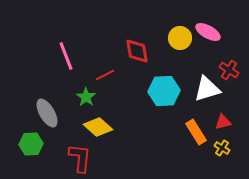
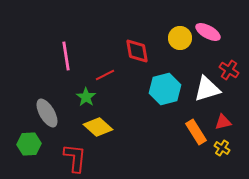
pink line: rotated 12 degrees clockwise
cyan hexagon: moved 1 px right, 2 px up; rotated 12 degrees counterclockwise
green hexagon: moved 2 px left
red L-shape: moved 5 px left
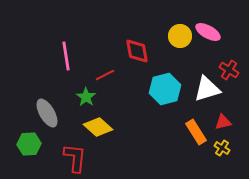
yellow circle: moved 2 px up
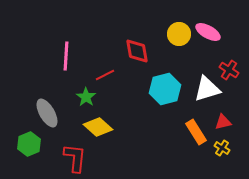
yellow circle: moved 1 px left, 2 px up
pink line: rotated 12 degrees clockwise
green hexagon: rotated 20 degrees counterclockwise
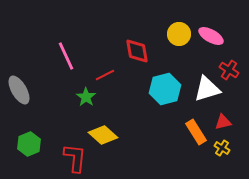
pink ellipse: moved 3 px right, 4 px down
pink line: rotated 28 degrees counterclockwise
gray ellipse: moved 28 px left, 23 px up
yellow diamond: moved 5 px right, 8 px down
